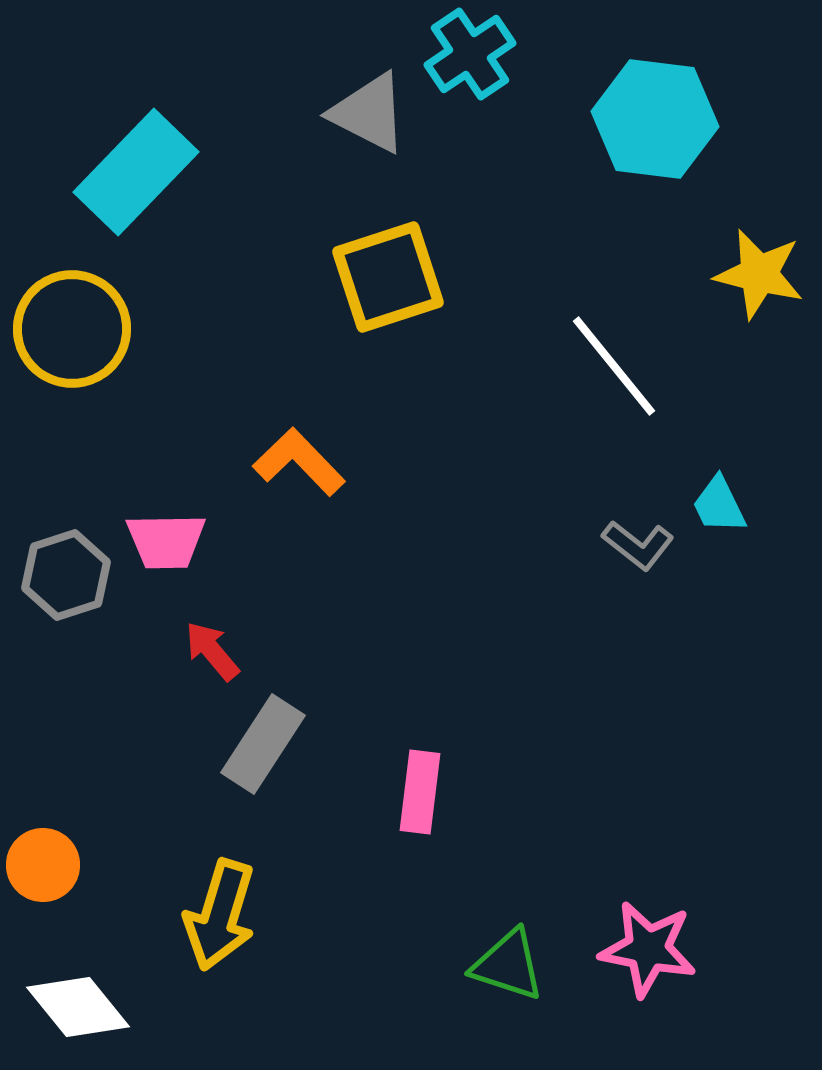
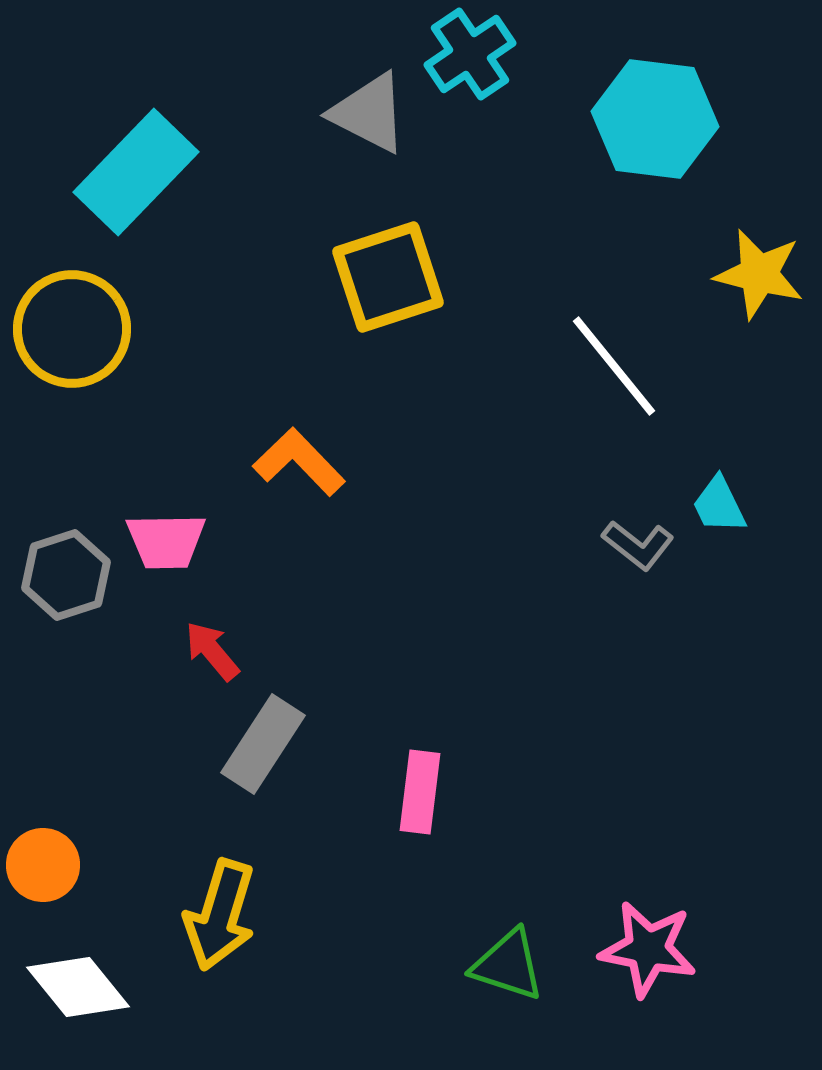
white diamond: moved 20 px up
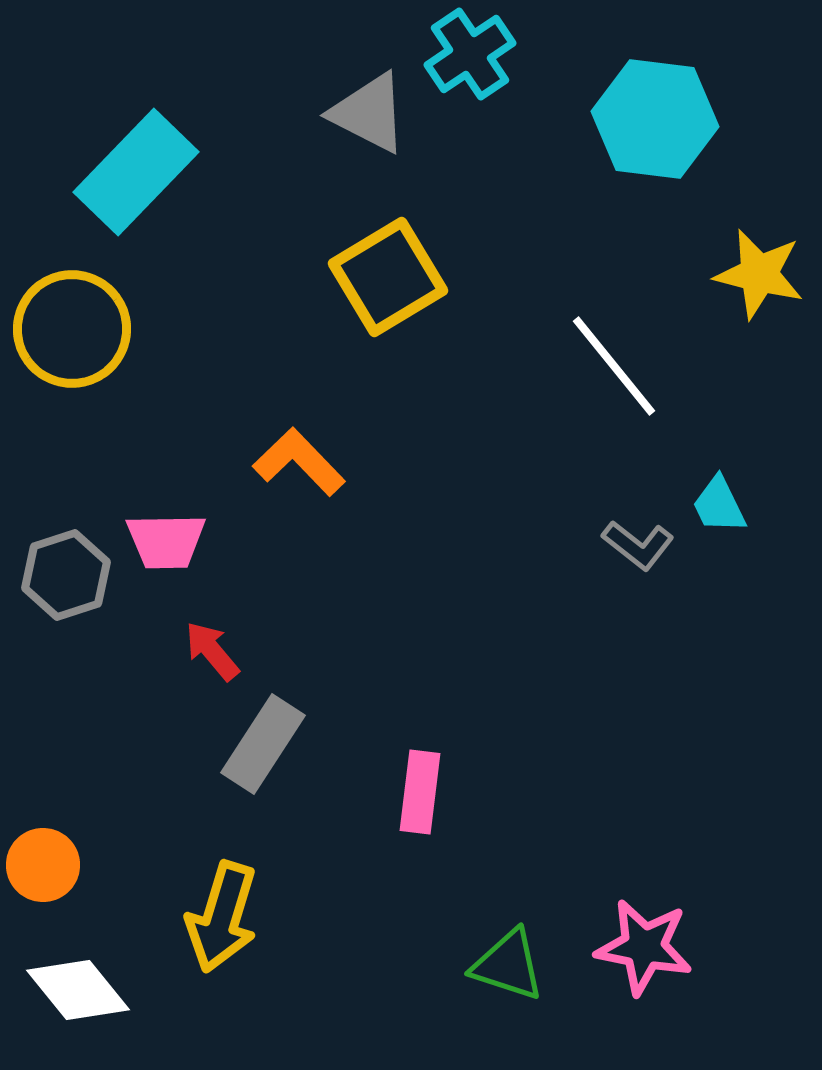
yellow square: rotated 13 degrees counterclockwise
yellow arrow: moved 2 px right, 2 px down
pink star: moved 4 px left, 2 px up
white diamond: moved 3 px down
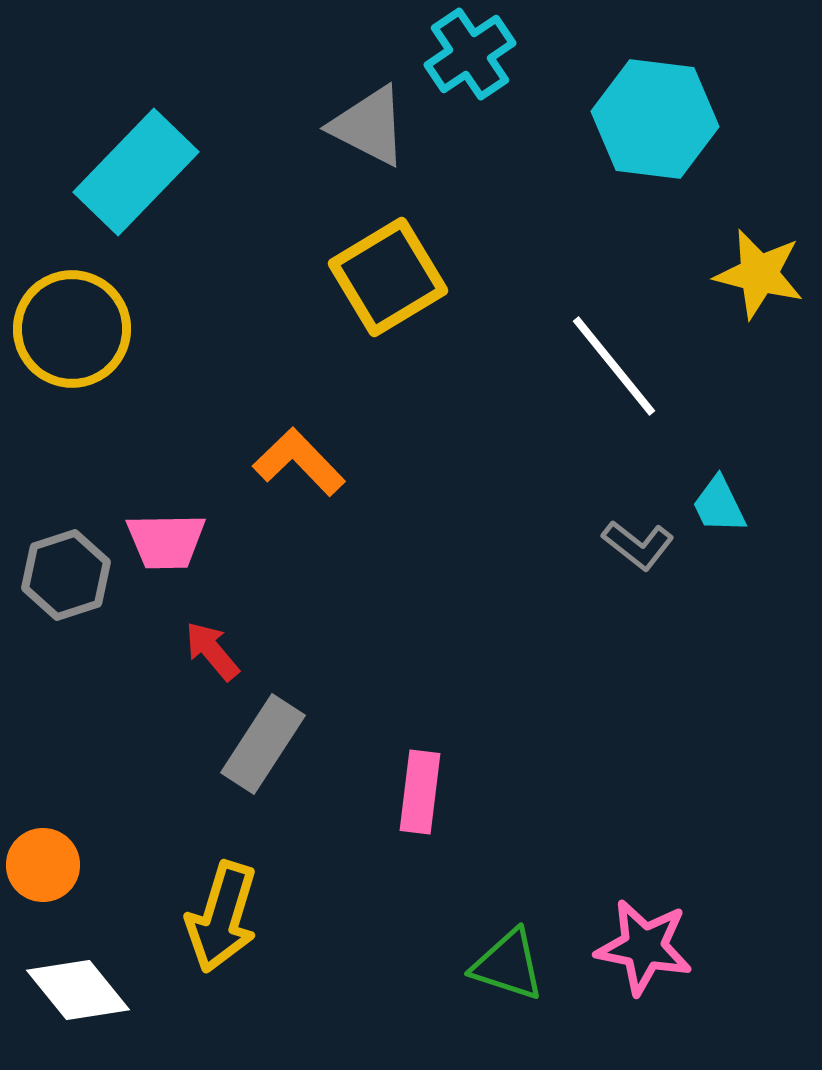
gray triangle: moved 13 px down
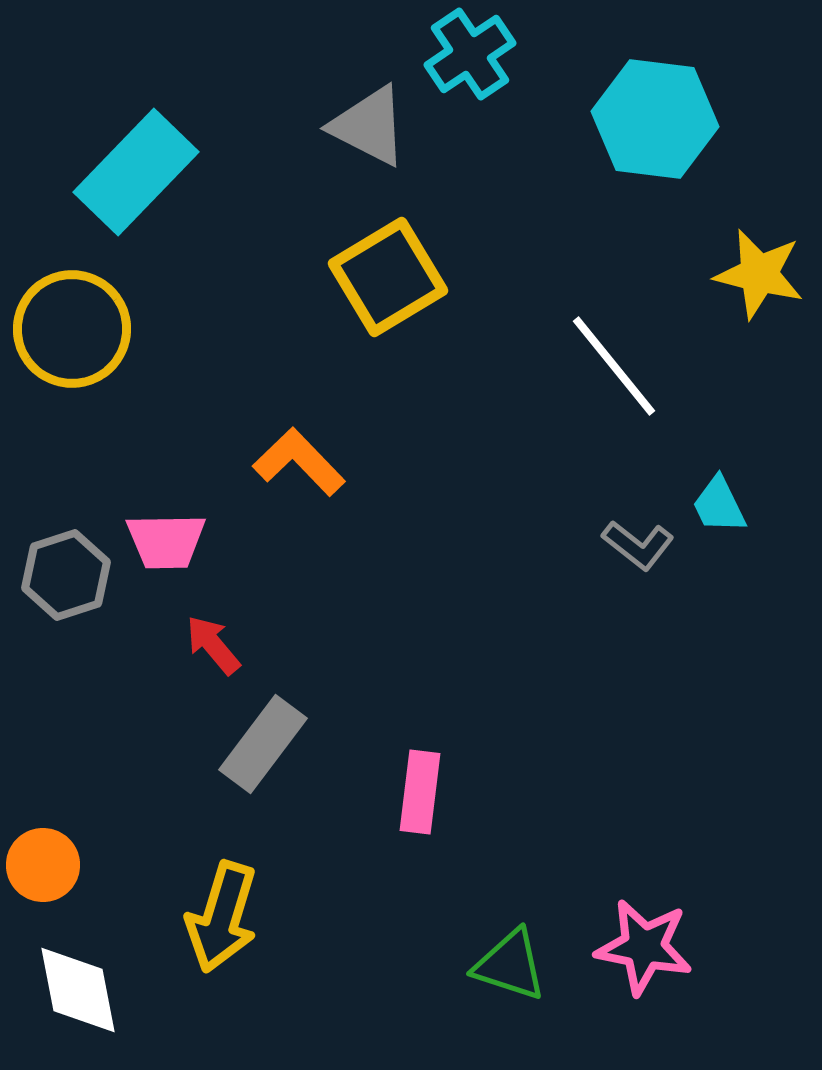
red arrow: moved 1 px right, 6 px up
gray rectangle: rotated 4 degrees clockwise
green triangle: moved 2 px right
white diamond: rotated 28 degrees clockwise
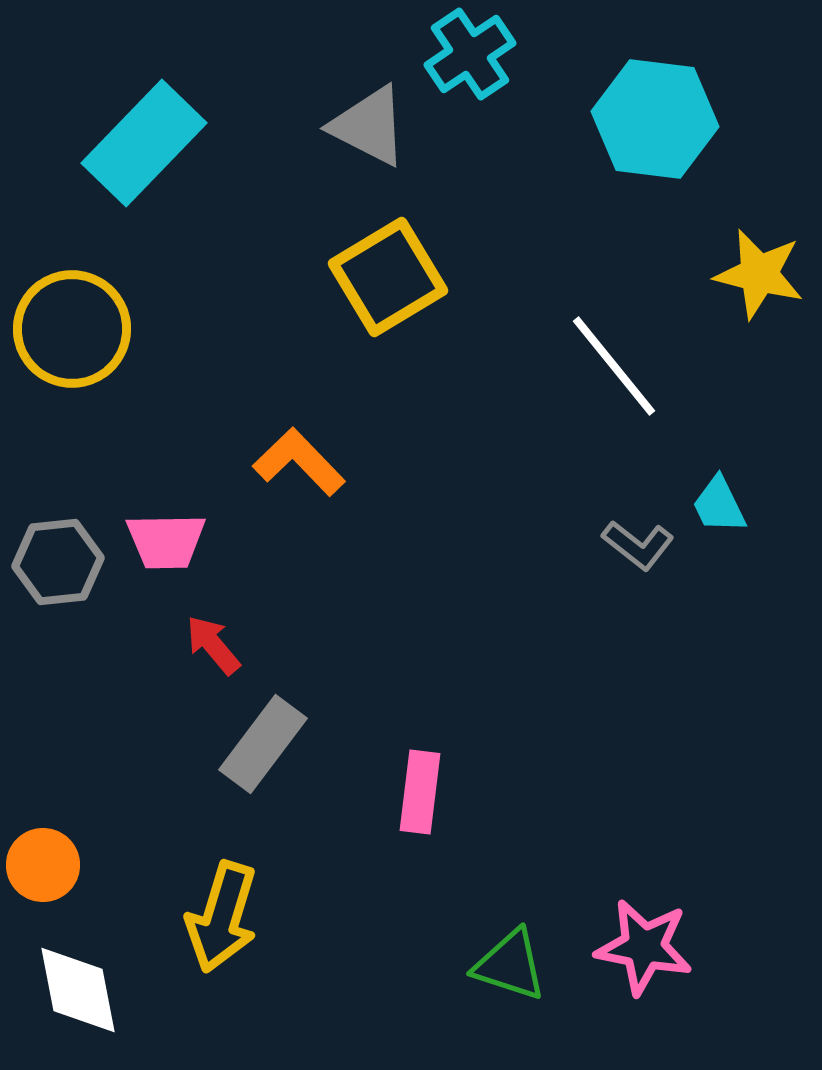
cyan rectangle: moved 8 px right, 29 px up
gray hexagon: moved 8 px left, 13 px up; rotated 12 degrees clockwise
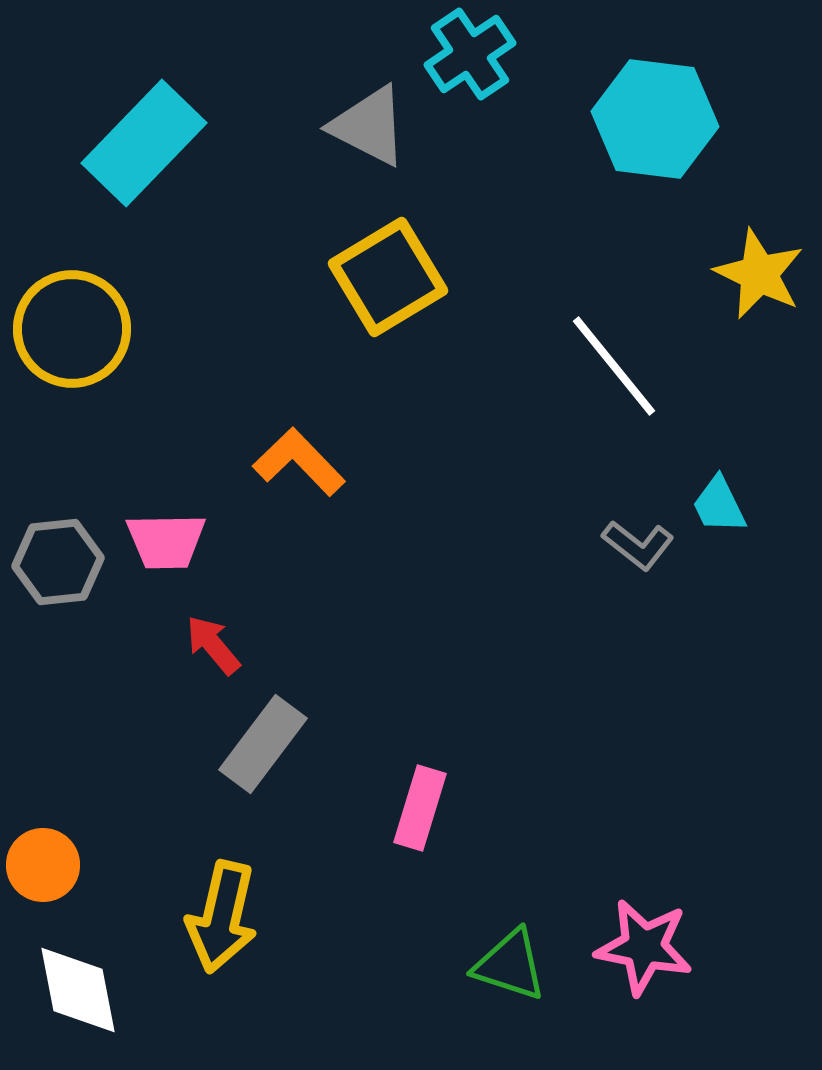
yellow star: rotated 12 degrees clockwise
pink rectangle: moved 16 px down; rotated 10 degrees clockwise
yellow arrow: rotated 4 degrees counterclockwise
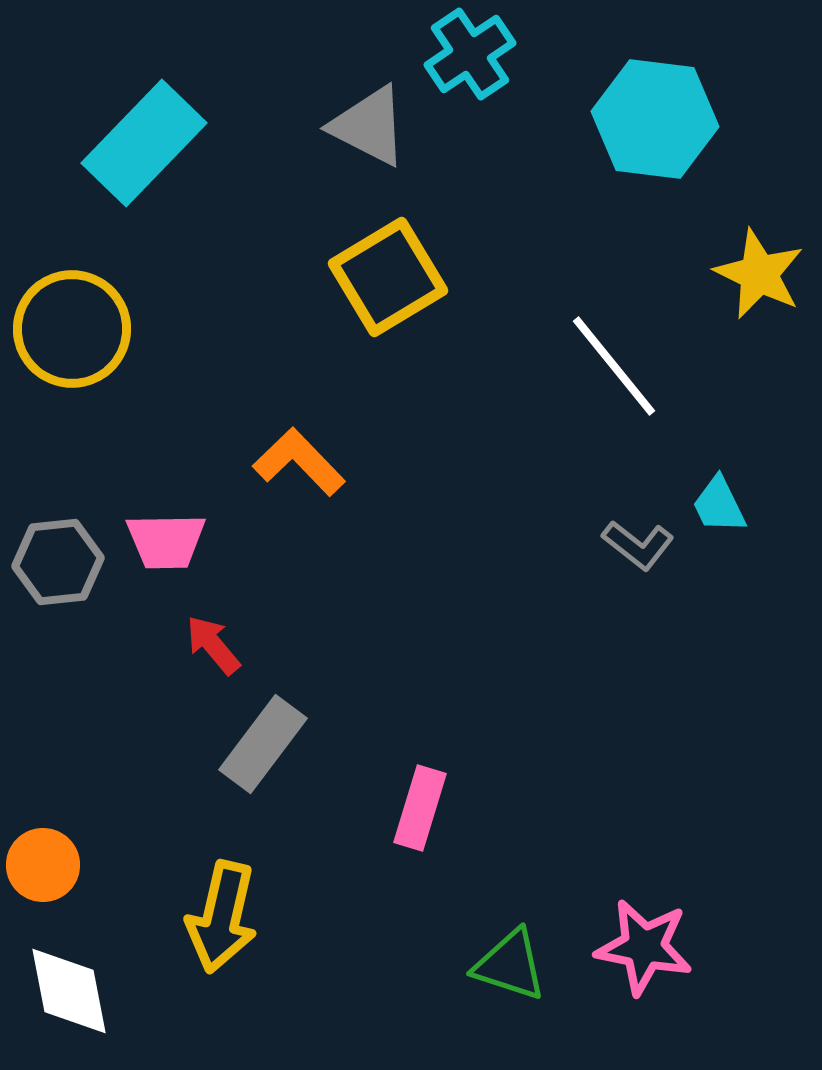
white diamond: moved 9 px left, 1 px down
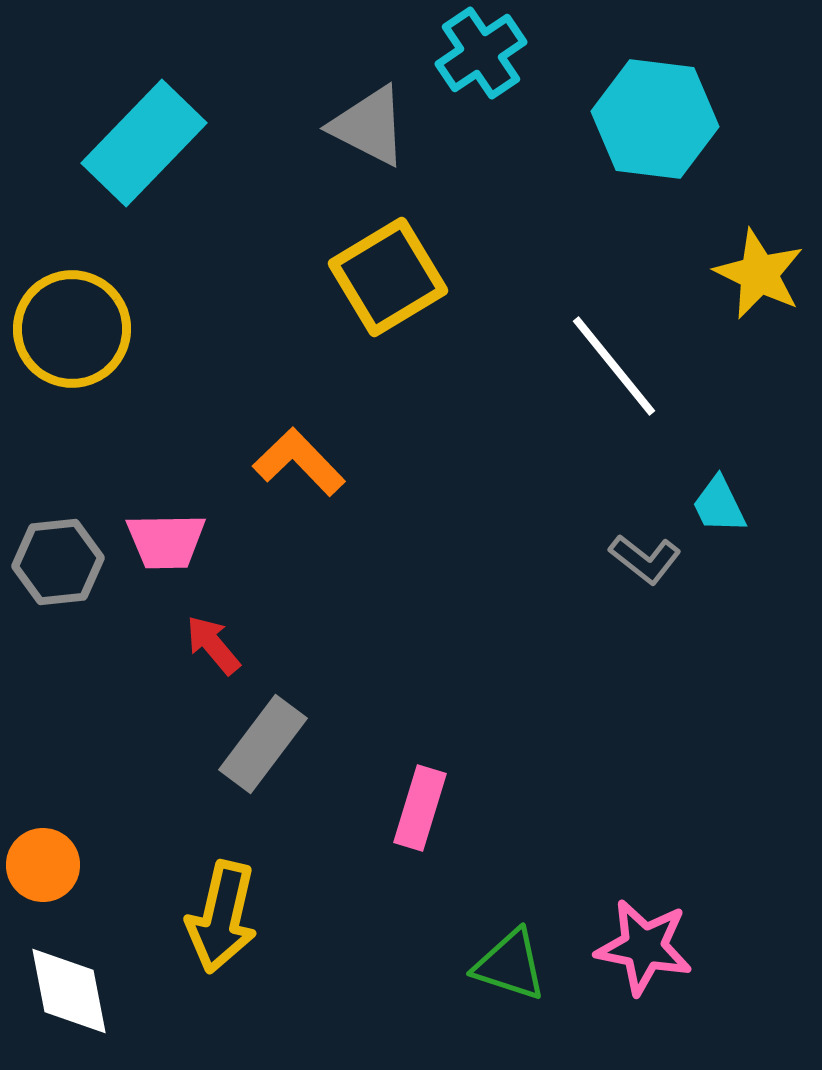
cyan cross: moved 11 px right, 1 px up
gray L-shape: moved 7 px right, 14 px down
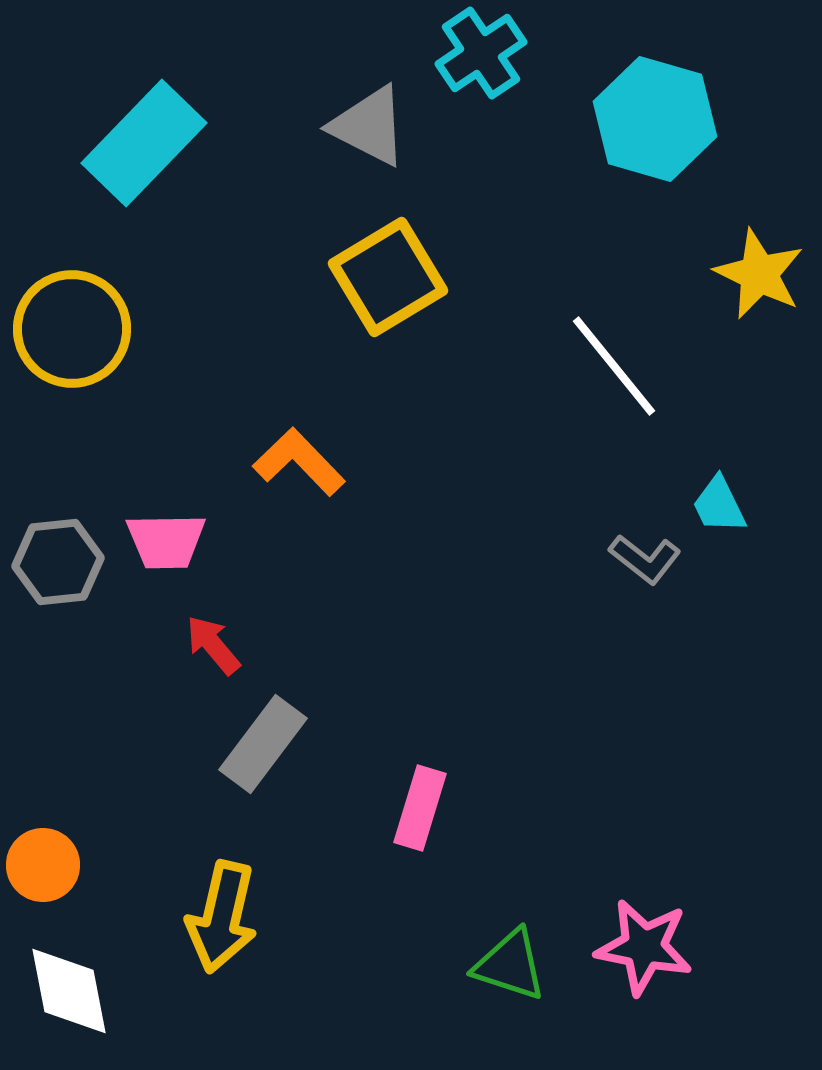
cyan hexagon: rotated 9 degrees clockwise
